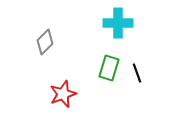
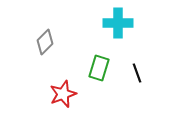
green rectangle: moved 10 px left
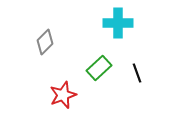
green rectangle: rotated 30 degrees clockwise
red star: moved 1 px down
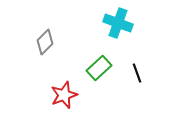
cyan cross: rotated 20 degrees clockwise
red star: moved 1 px right
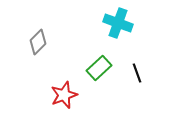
gray diamond: moved 7 px left
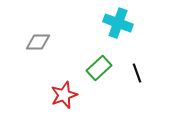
gray diamond: rotated 45 degrees clockwise
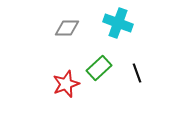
gray diamond: moved 29 px right, 14 px up
red star: moved 2 px right, 11 px up
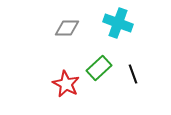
black line: moved 4 px left, 1 px down
red star: rotated 24 degrees counterclockwise
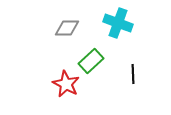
green rectangle: moved 8 px left, 7 px up
black line: rotated 18 degrees clockwise
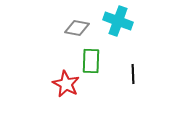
cyan cross: moved 2 px up
gray diamond: moved 10 px right; rotated 10 degrees clockwise
green rectangle: rotated 45 degrees counterclockwise
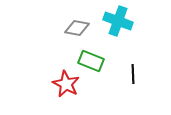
green rectangle: rotated 70 degrees counterclockwise
